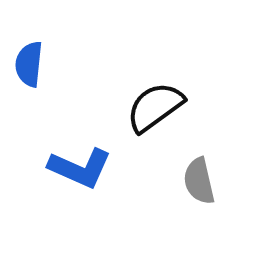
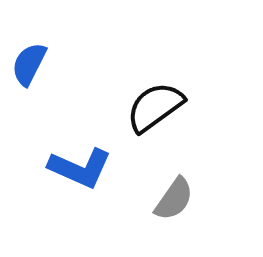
blue semicircle: rotated 21 degrees clockwise
gray semicircle: moved 25 px left, 18 px down; rotated 132 degrees counterclockwise
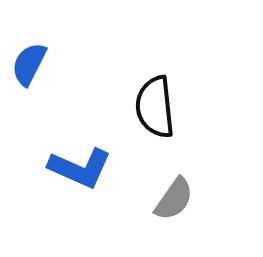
black semicircle: rotated 60 degrees counterclockwise
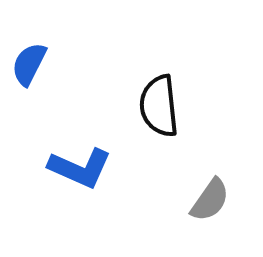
black semicircle: moved 4 px right, 1 px up
gray semicircle: moved 36 px right, 1 px down
